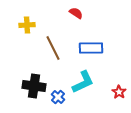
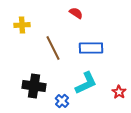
yellow cross: moved 5 px left
cyan L-shape: moved 3 px right, 1 px down
blue cross: moved 4 px right, 4 px down
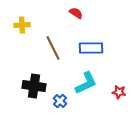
red star: rotated 24 degrees counterclockwise
blue cross: moved 2 px left
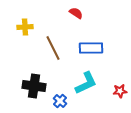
yellow cross: moved 3 px right, 2 px down
red star: moved 1 px right, 1 px up; rotated 16 degrees counterclockwise
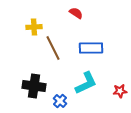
yellow cross: moved 9 px right
